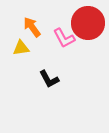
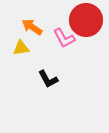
red circle: moved 2 px left, 3 px up
orange arrow: rotated 20 degrees counterclockwise
black L-shape: moved 1 px left
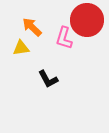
red circle: moved 1 px right
orange arrow: rotated 10 degrees clockwise
pink L-shape: rotated 45 degrees clockwise
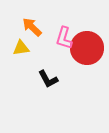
red circle: moved 28 px down
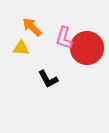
yellow triangle: rotated 12 degrees clockwise
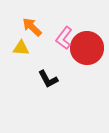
pink L-shape: rotated 20 degrees clockwise
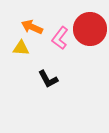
orange arrow: rotated 20 degrees counterclockwise
pink L-shape: moved 4 px left
red circle: moved 3 px right, 19 px up
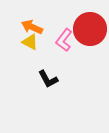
pink L-shape: moved 4 px right, 2 px down
yellow triangle: moved 9 px right, 6 px up; rotated 24 degrees clockwise
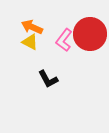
red circle: moved 5 px down
